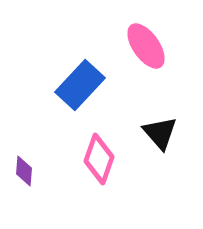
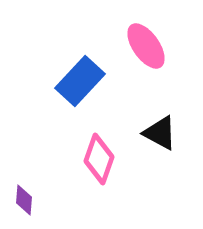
blue rectangle: moved 4 px up
black triangle: rotated 21 degrees counterclockwise
purple diamond: moved 29 px down
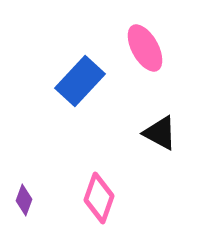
pink ellipse: moved 1 px left, 2 px down; rotated 6 degrees clockwise
pink diamond: moved 39 px down
purple diamond: rotated 16 degrees clockwise
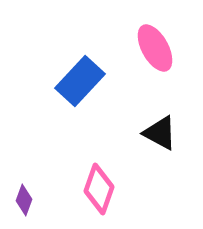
pink ellipse: moved 10 px right
pink diamond: moved 9 px up
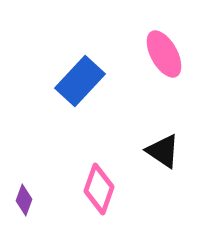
pink ellipse: moved 9 px right, 6 px down
black triangle: moved 3 px right, 18 px down; rotated 6 degrees clockwise
